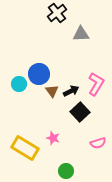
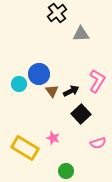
pink L-shape: moved 1 px right, 3 px up
black square: moved 1 px right, 2 px down
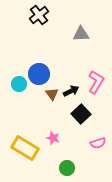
black cross: moved 18 px left, 2 px down
pink L-shape: moved 1 px left, 1 px down
brown triangle: moved 3 px down
green circle: moved 1 px right, 3 px up
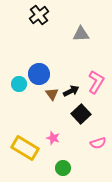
green circle: moved 4 px left
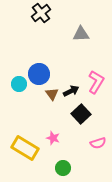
black cross: moved 2 px right, 2 px up
